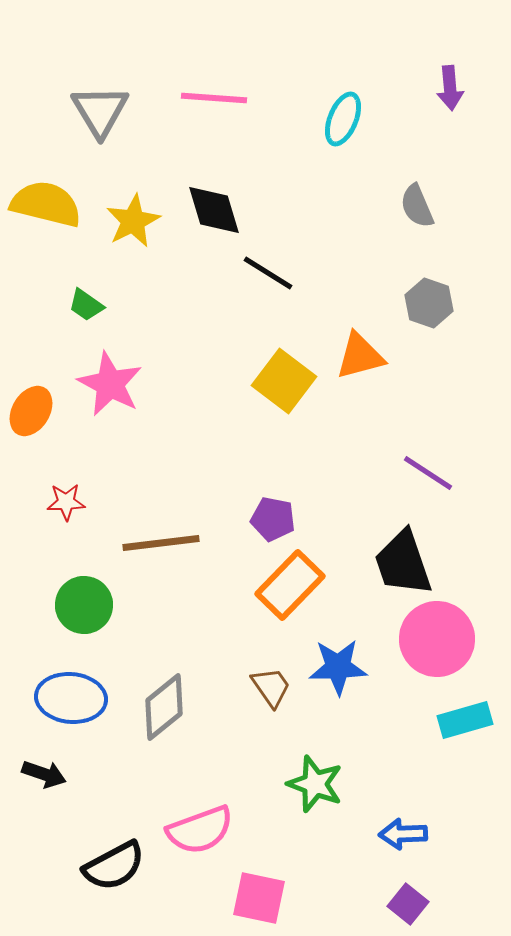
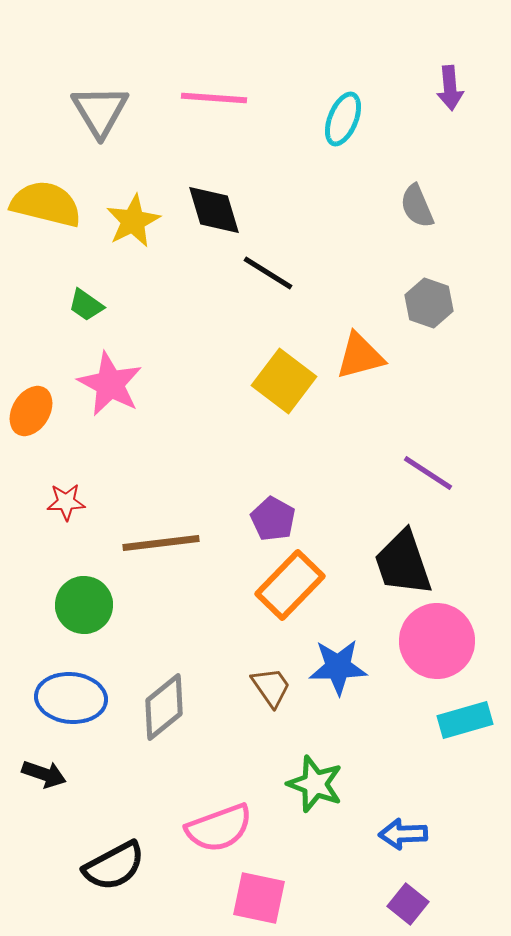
purple pentagon: rotated 18 degrees clockwise
pink circle: moved 2 px down
pink semicircle: moved 19 px right, 2 px up
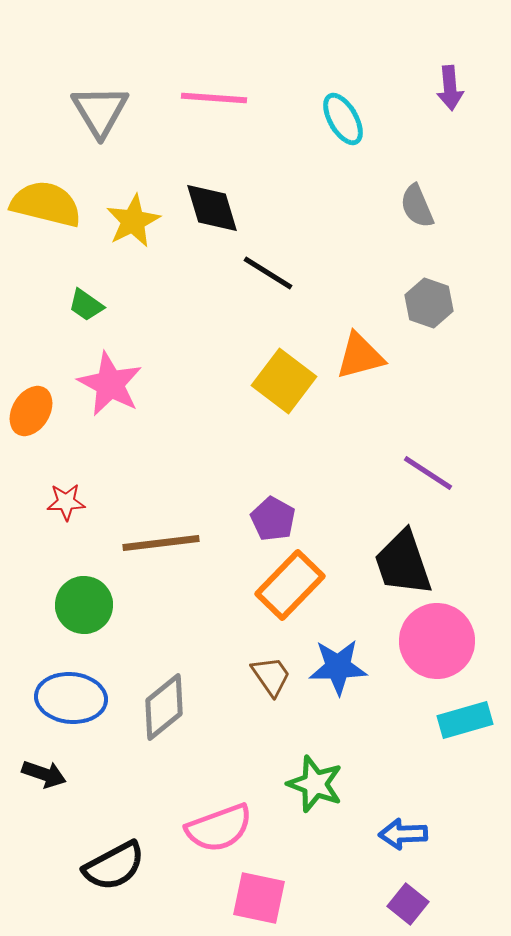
cyan ellipse: rotated 52 degrees counterclockwise
black diamond: moved 2 px left, 2 px up
brown trapezoid: moved 11 px up
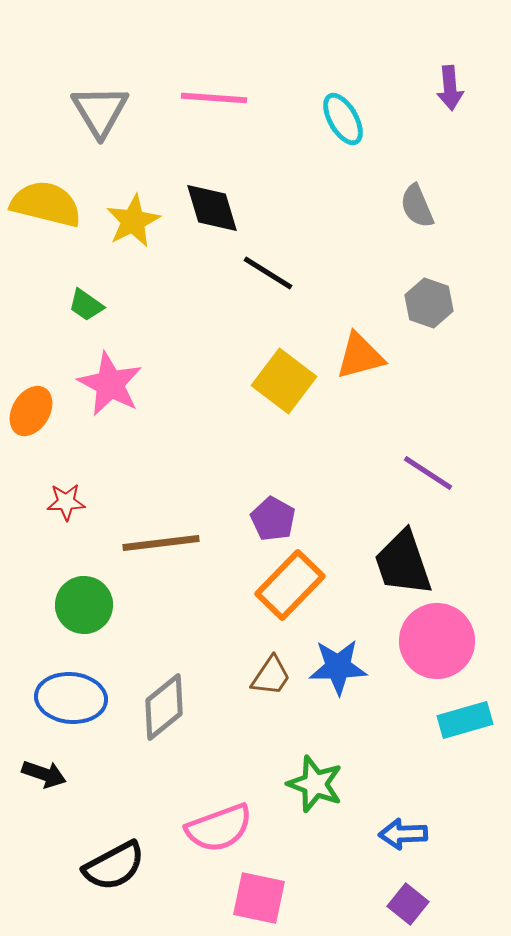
brown trapezoid: rotated 69 degrees clockwise
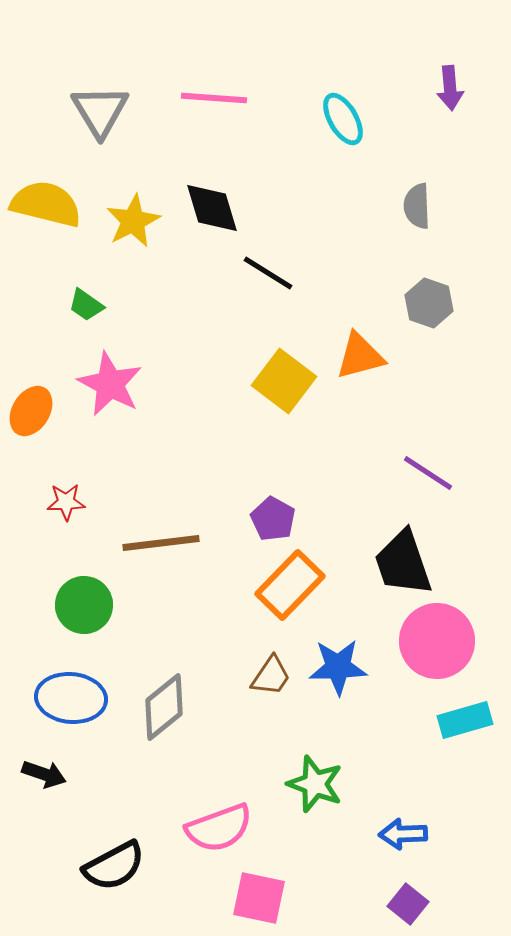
gray semicircle: rotated 21 degrees clockwise
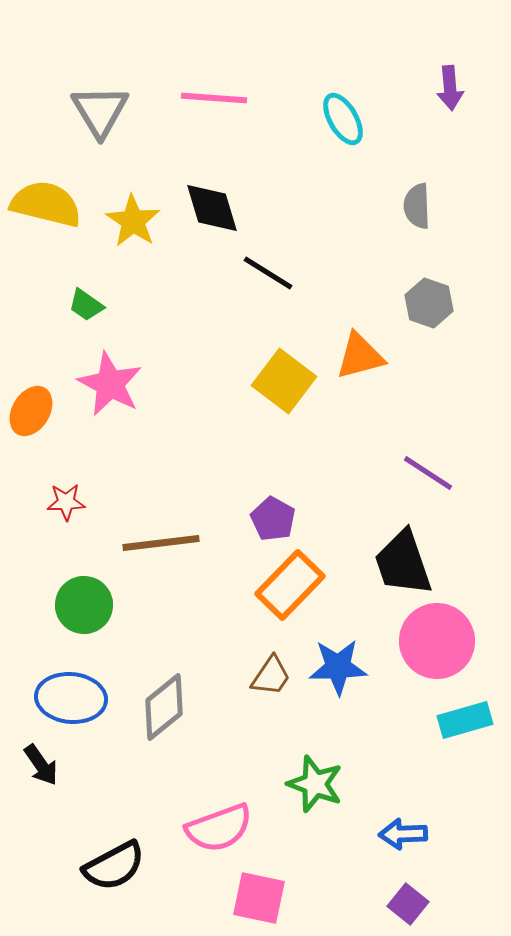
yellow star: rotated 12 degrees counterclockwise
black arrow: moved 3 px left, 9 px up; rotated 36 degrees clockwise
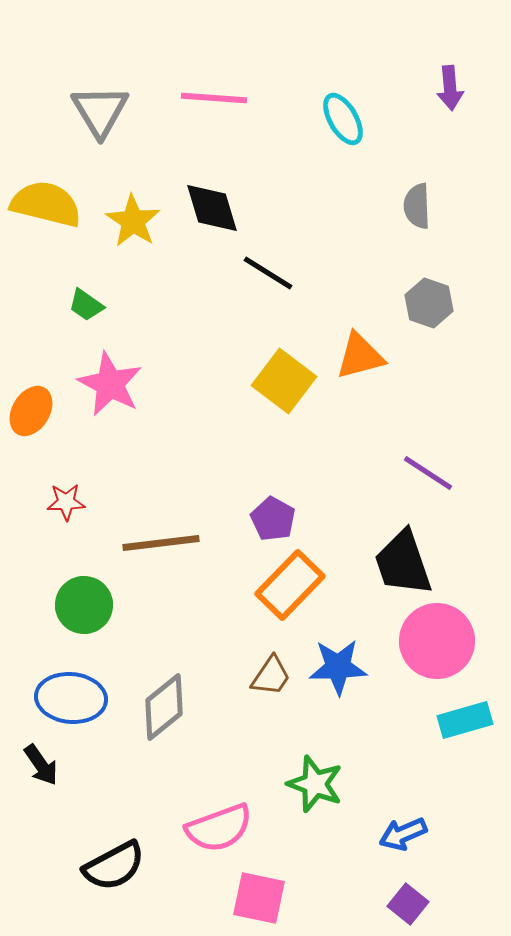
blue arrow: rotated 21 degrees counterclockwise
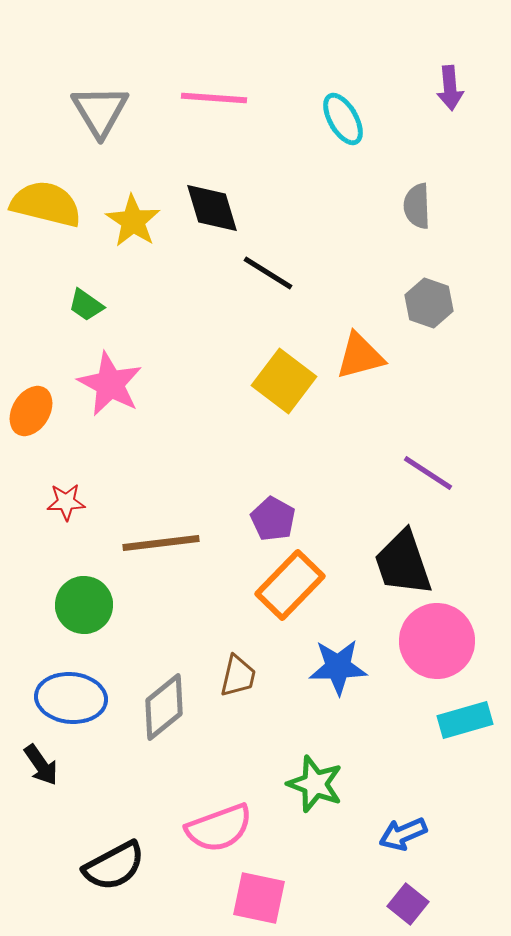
brown trapezoid: moved 33 px left; rotated 21 degrees counterclockwise
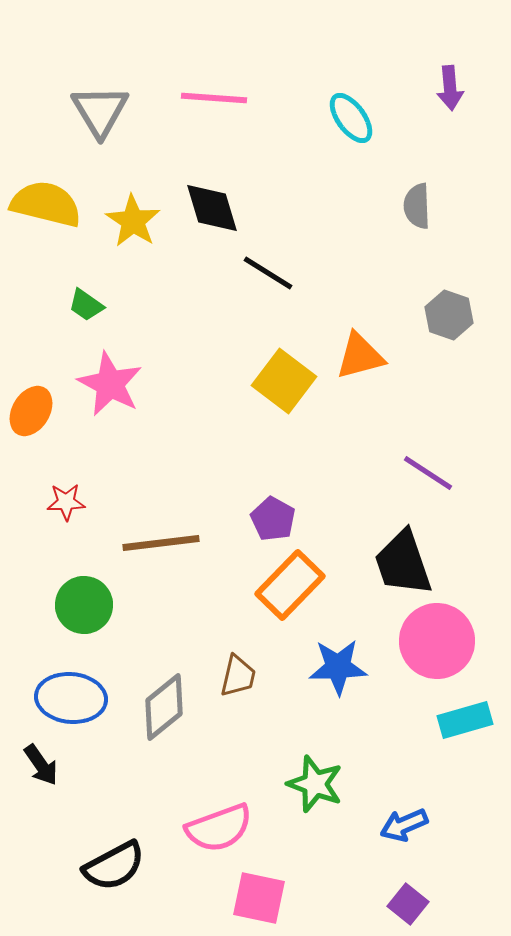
cyan ellipse: moved 8 px right, 1 px up; rotated 6 degrees counterclockwise
gray hexagon: moved 20 px right, 12 px down
blue arrow: moved 1 px right, 9 px up
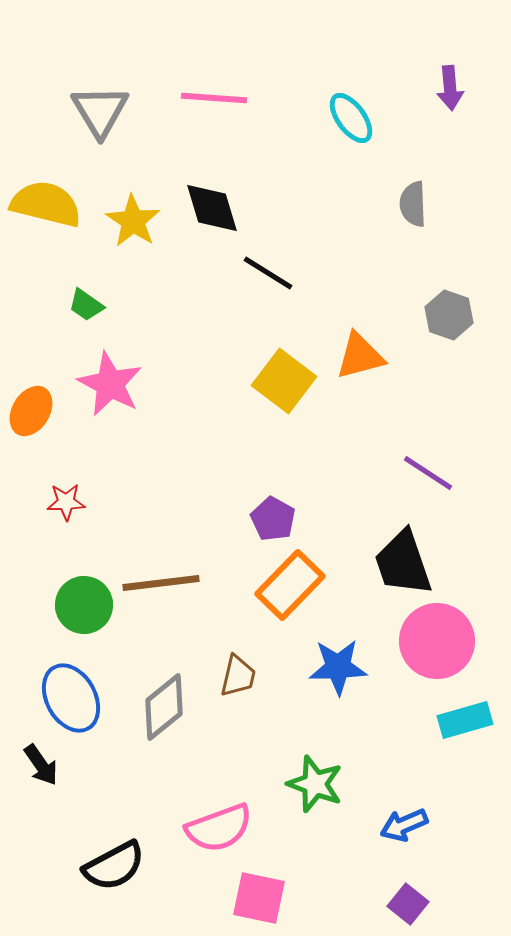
gray semicircle: moved 4 px left, 2 px up
brown line: moved 40 px down
blue ellipse: rotated 56 degrees clockwise
